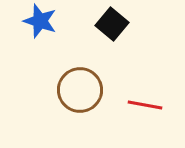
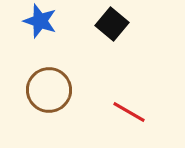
brown circle: moved 31 px left
red line: moved 16 px left, 7 px down; rotated 20 degrees clockwise
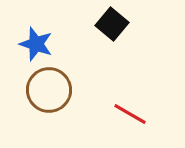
blue star: moved 4 px left, 23 px down
red line: moved 1 px right, 2 px down
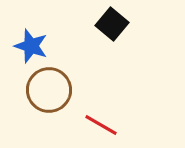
blue star: moved 5 px left, 2 px down
red line: moved 29 px left, 11 px down
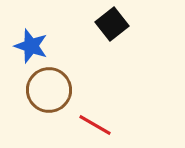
black square: rotated 12 degrees clockwise
red line: moved 6 px left
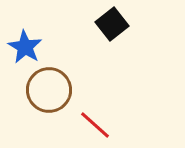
blue star: moved 6 px left, 1 px down; rotated 12 degrees clockwise
red line: rotated 12 degrees clockwise
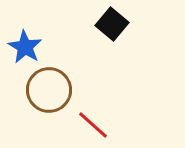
black square: rotated 12 degrees counterclockwise
red line: moved 2 px left
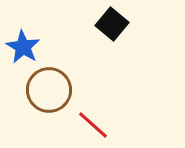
blue star: moved 2 px left
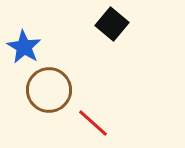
blue star: moved 1 px right
red line: moved 2 px up
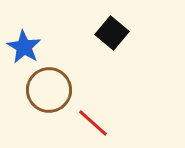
black square: moved 9 px down
